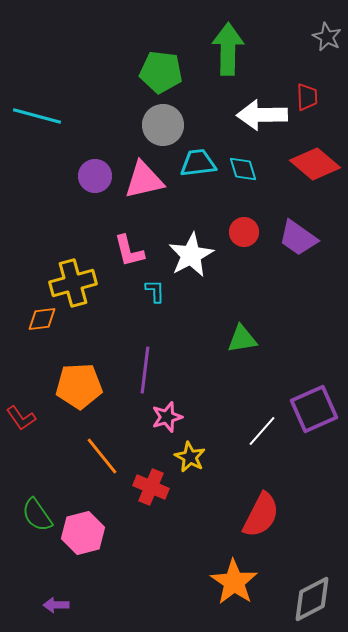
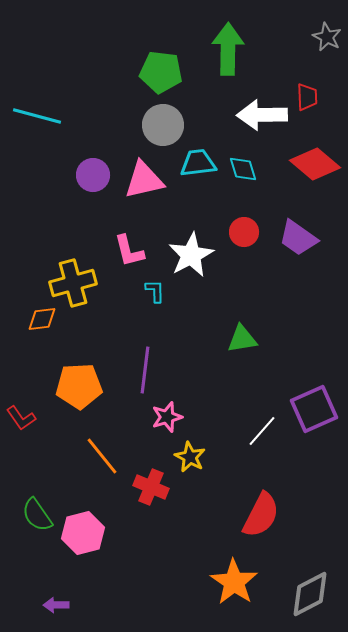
purple circle: moved 2 px left, 1 px up
gray diamond: moved 2 px left, 5 px up
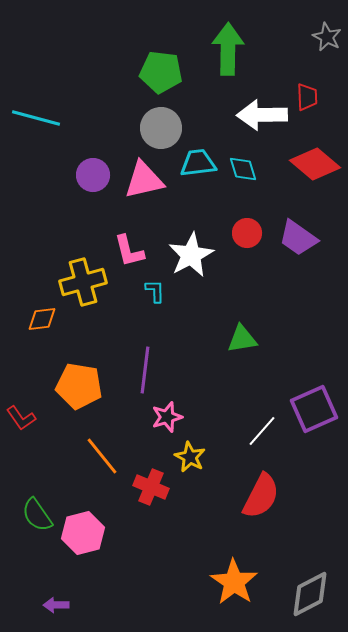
cyan line: moved 1 px left, 2 px down
gray circle: moved 2 px left, 3 px down
red circle: moved 3 px right, 1 px down
yellow cross: moved 10 px right, 1 px up
orange pentagon: rotated 12 degrees clockwise
red semicircle: moved 19 px up
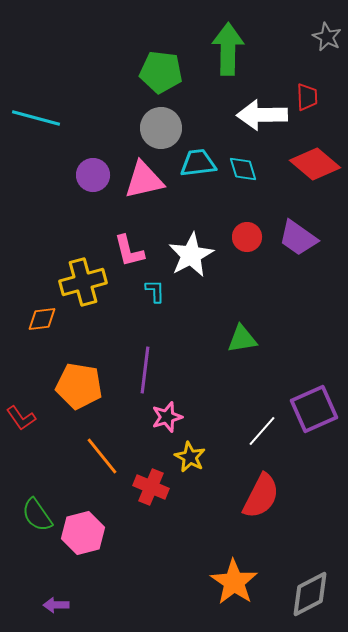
red circle: moved 4 px down
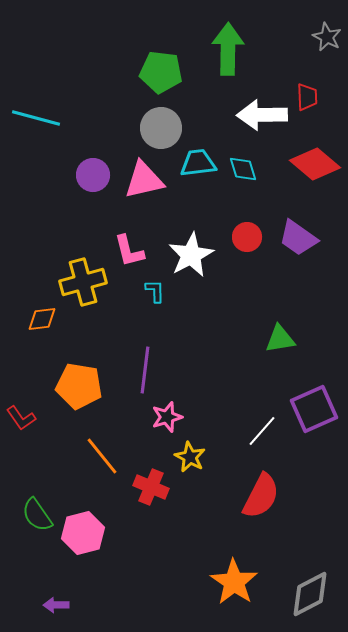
green triangle: moved 38 px right
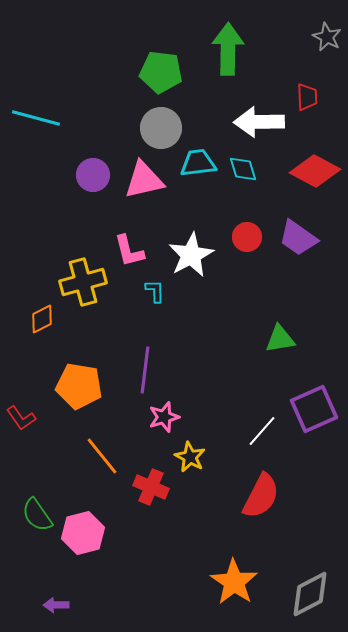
white arrow: moved 3 px left, 7 px down
red diamond: moved 7 px down; rotated 12 degrees counterclockwise
orange diamond: rotated 20 degrees counterclockwise
pink star: moved 3 px left
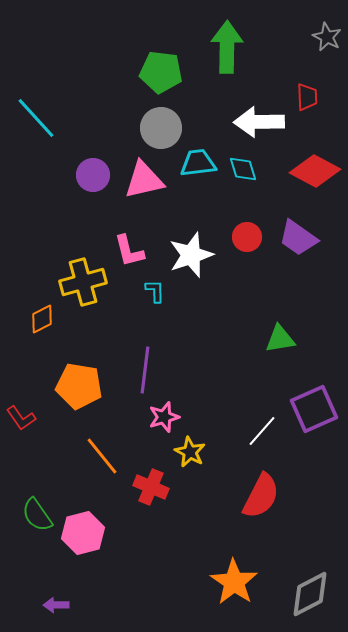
green arrow: moved 1 px left, 2 px up
cyan line: rotated 33 degrees clockwise
white star: rotated 9 degrees clockwise
yellow star: moved 5 px up
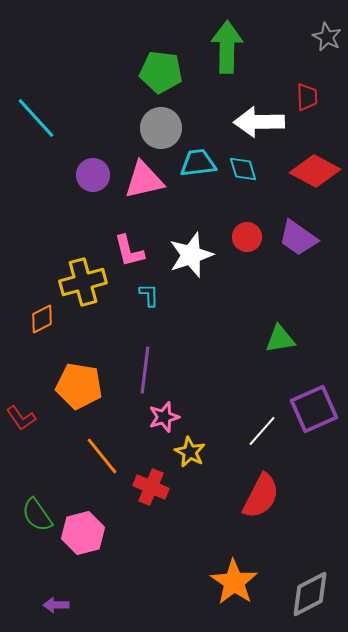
cyan L-shape: moved 6 px left, 4 px down
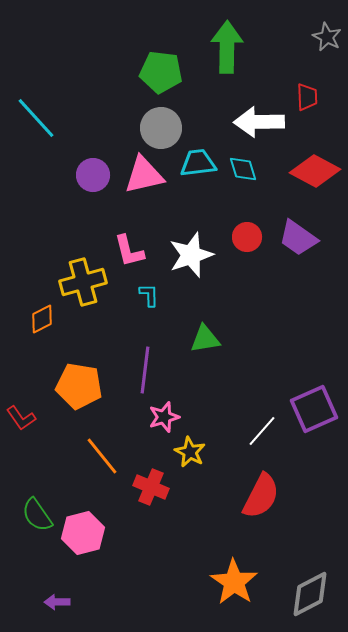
pink triangle: moved 5 px up
green triangle: moved 75 px left
purple arrow: moved 1 px right, 3 px up
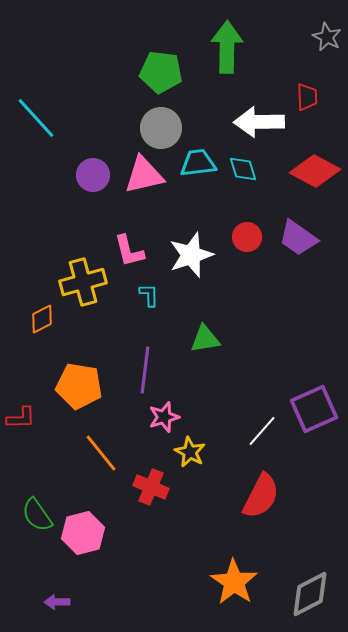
red L-shape: rotated 56 degrees counterclockwise
orange line: moved 1 px left, 3 px up
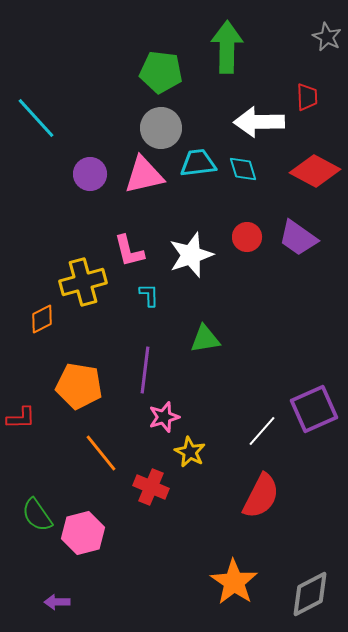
purple circle: moved 3 px left, 1 px up
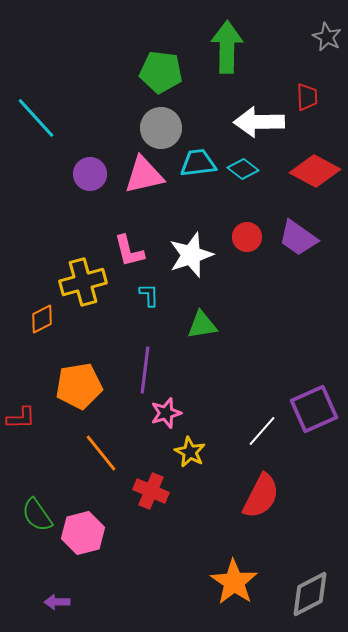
cyan diamond: rotated 36 degrees counterclockwise
green triangle: moved 3 px left, 14 px up
orange pentagon: rotated 18 degrees counterclockwise
pink star: moved 2 px right, 4 px up
red cross: moved 4 px down
